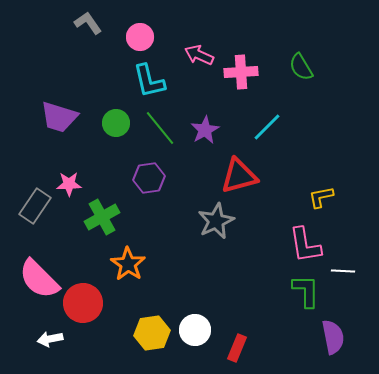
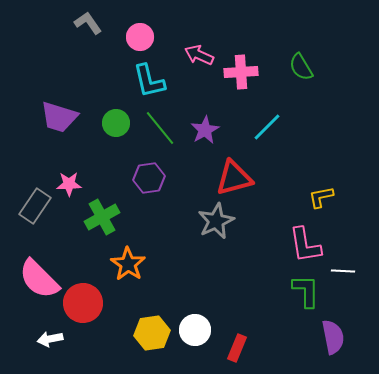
red triangle: moved 5 px left, 2 px down
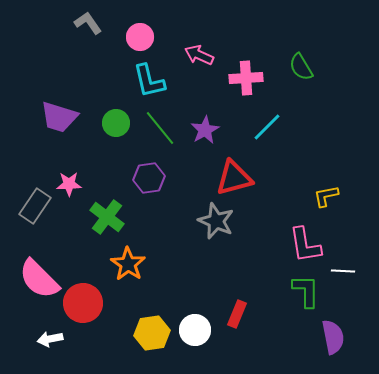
pink cross: moved 5 px right, 6 px down
yellow L-shape: moved 5 px right, 1 px up
green cross: moved 5 px right; rotated 24 degrees counterclockwise
gray star: rotated 24 degrees counterclockwise
red rectangle: moved 34 px up
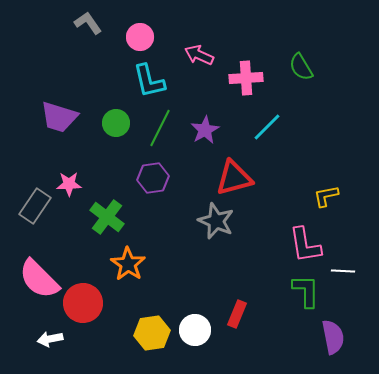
green line: rotated 66 degrees clockwise
purple hexagon: moved 4 px right
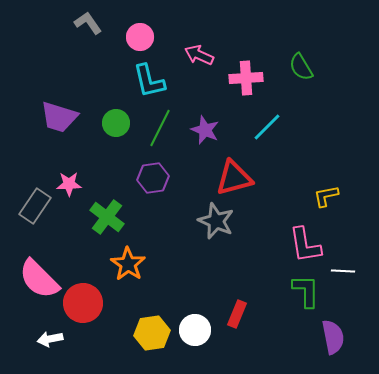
purple star: rotated 20 degrees counterclockwise
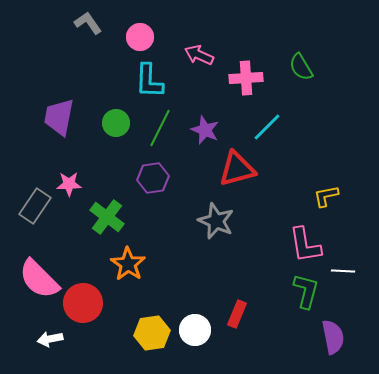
cyan L-shape: rotated 15 degrees clockwise
purple trapezoid: rotated 84 degrees clockwise
red triangle: moved 3 px right, 9 px up
green L-shape: rotated 15 degrees clockwise
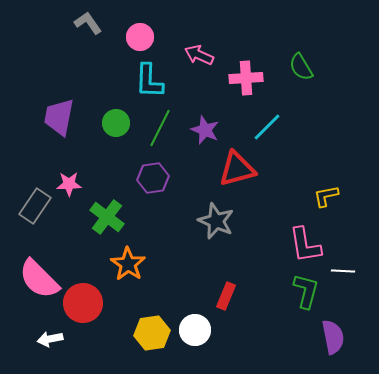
red rectangle: moved 11 px left, 18 px up
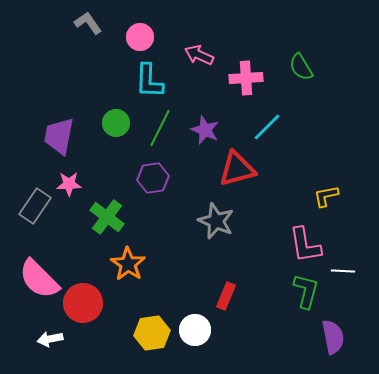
purple trapezoid: moved 19 px down
